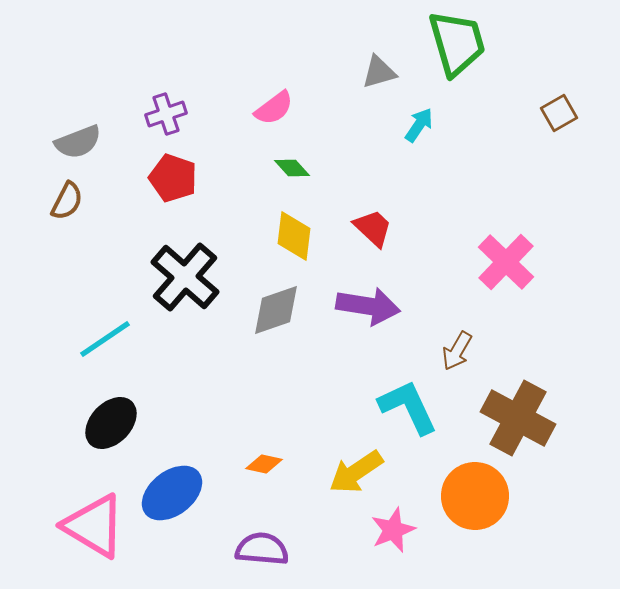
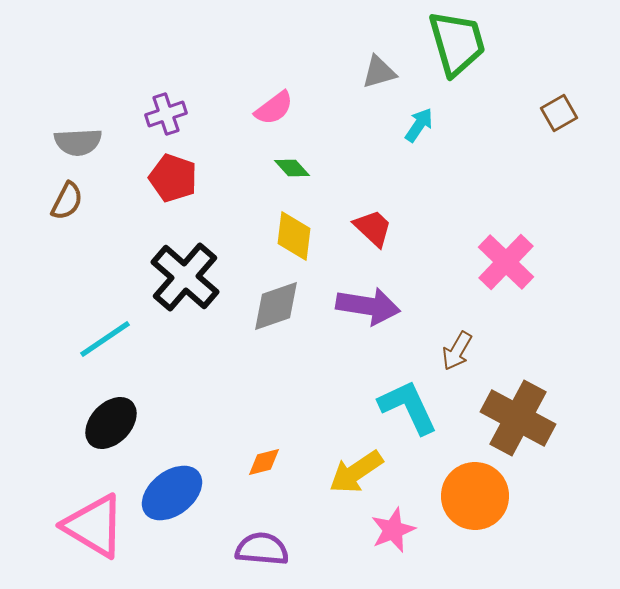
gray semicircle: rotated 18 degrees clockwise
gray diamond: moved 4 px up
orange diamond: moved 2 px up; rotated 27 degrees counterclockwise
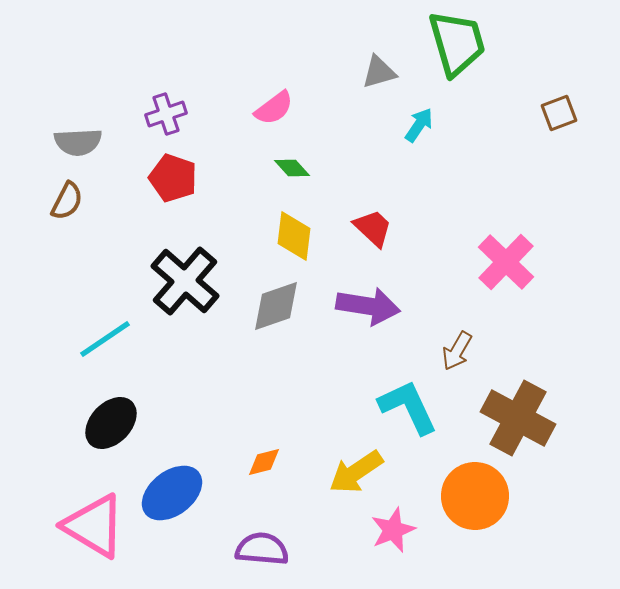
brown square: rotated 9 degrees clockwise
black cross: moved 4 px down
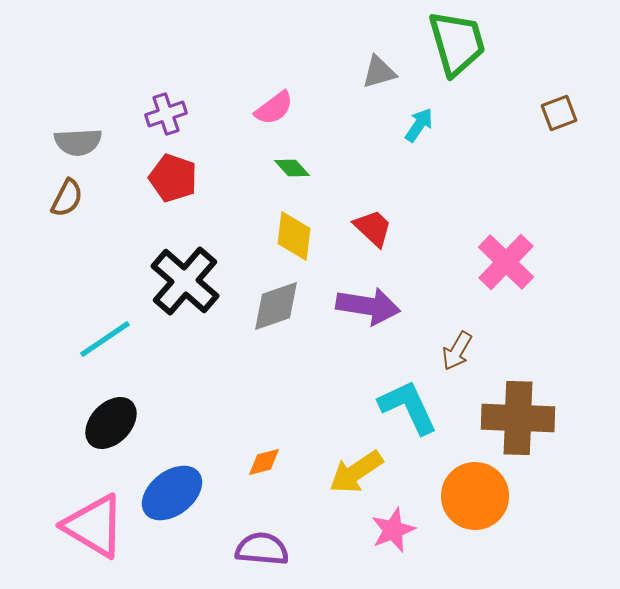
brown semicircle: moved 3 px up
brown cross: rotated 26 degrees counterclockwise
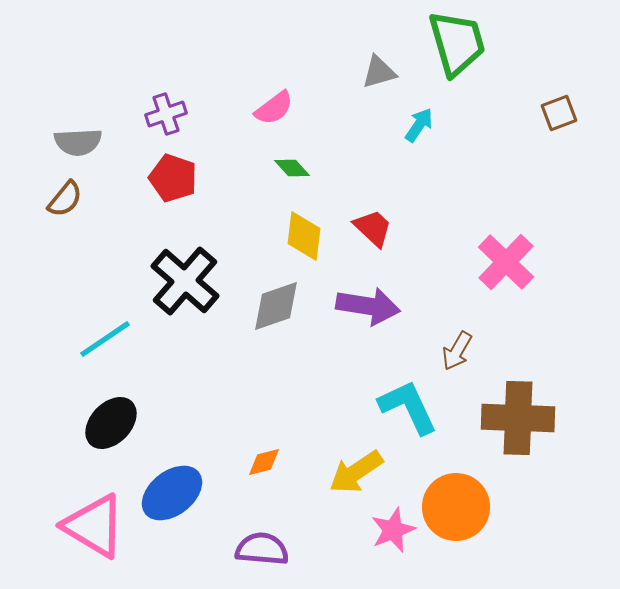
brown semicircle: moved 2 px left, 1 px down; rotated 12 degrees clockwise
yellow diamond: moved 10 px right
orange circle: moved 19 px left, 11 px down
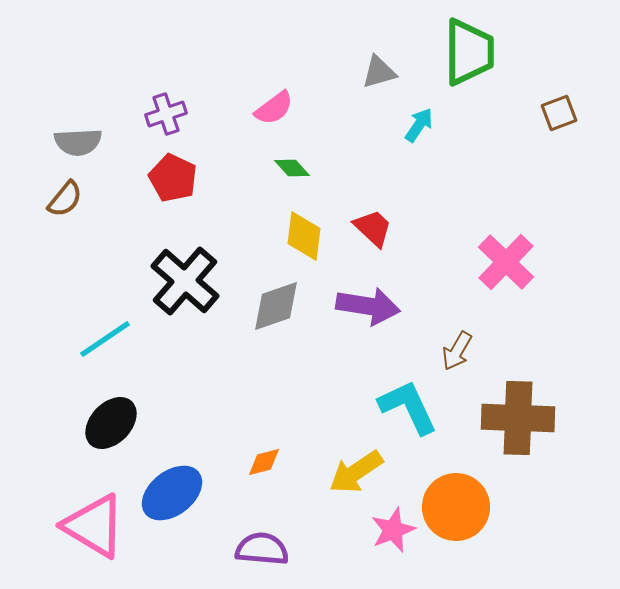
green trapezoid: moved 12 px right, 9 px down; rotated 16 degrees clockwise
red pentagon: rotated 6 degrees clockwise
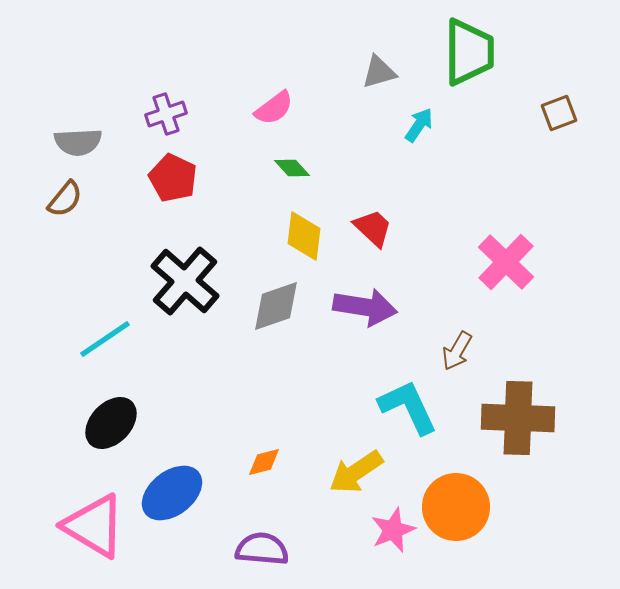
purple arrow: moved 3 px left, 1 px down
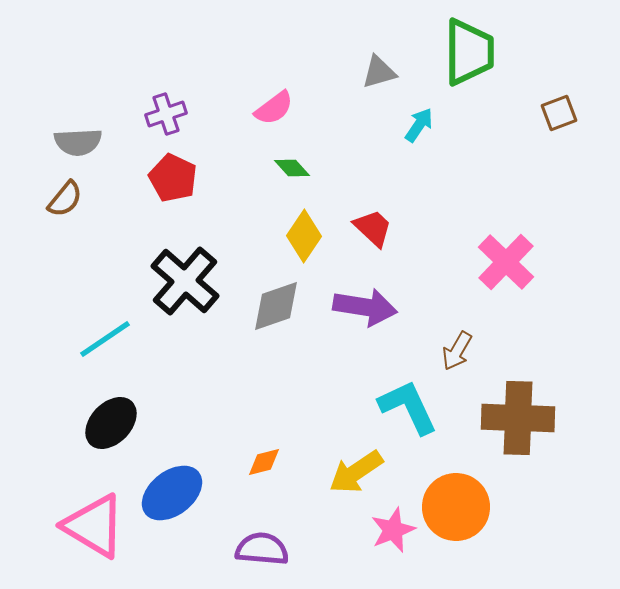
yellow diamond: rotated 27 degrees clockwise
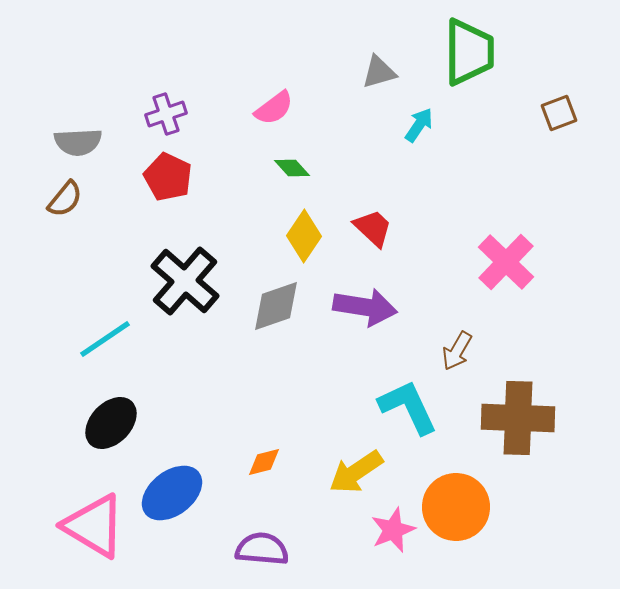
red pentagon: moved 5 px left, 1 px up
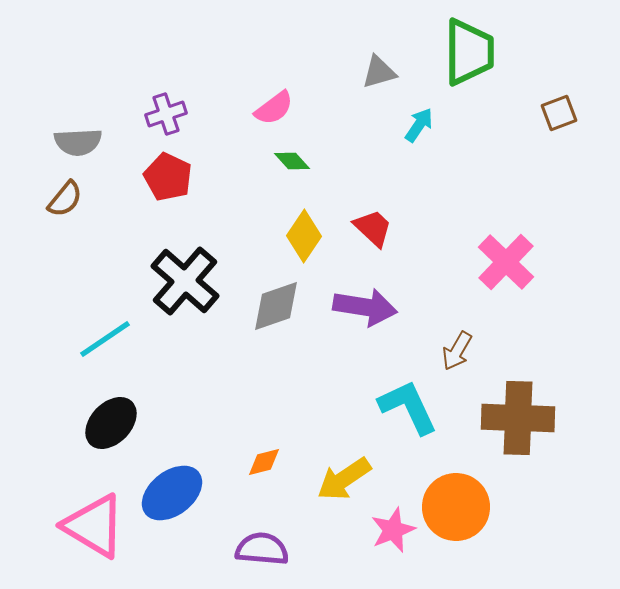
green diamond: moved 7 px up
yellow arrow: moved 12 px left, 7 px down
